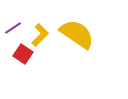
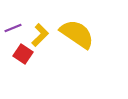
purple line: rotated 12 degrees clockwise
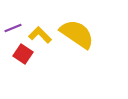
yellow L-shape: rotated 90 degrees counterclockwise
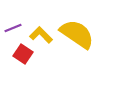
yellow L-shape: moved 1 px right
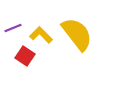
yellow semicircle: rotated 18 degrees clockwise
red square: moved 2 px right, 2 px down
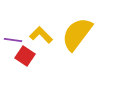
purple line: moved 12 px down; rotated 30 degrees clockwise
yellow semicircle: rotated 105 degrees counterclockwise
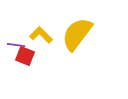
purple line: moved 3 px right, 5 px down
red square: rotated 12 degrees counterclockwise
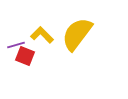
yellow L-shape: moved 1 px right
purple line: rotated 24 degrees counterclockwise
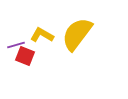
yellow L-shape: rotated 15 degrees counterclockwise
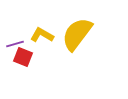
purple line: moved 1 px left, 1 px up
red square: moved 2 px left, 1 px down
